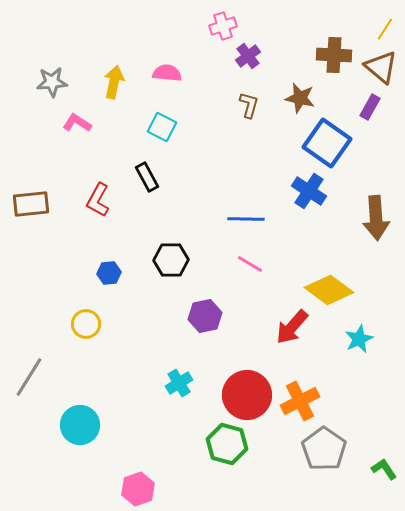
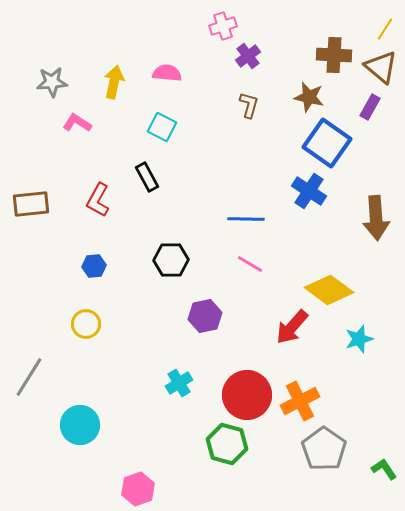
brown star: moved 9 px right, 1 px up
blue hexagon: moved 15 px left, 7 px up
cyan star: rotated 8 degrees clockwise
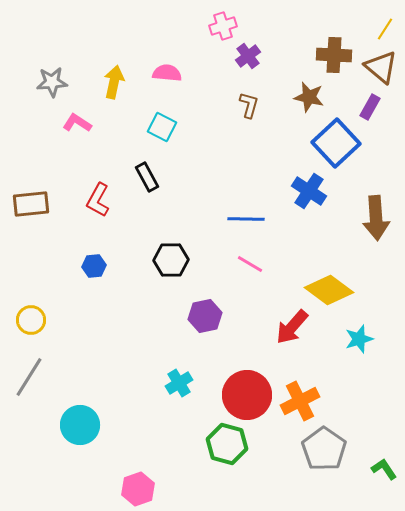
blue square: moved 9 px right; rotated 12 degrees clockwise
yellow circle: moved 55 px left, 4 px up
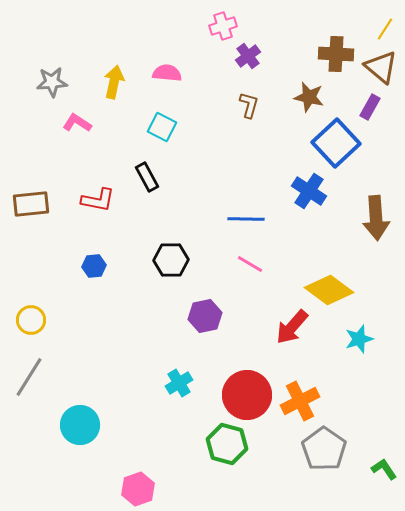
brown cross: moved 2 px right, 1 px up
red L-shape: rotated 108 degrees counterclockwise
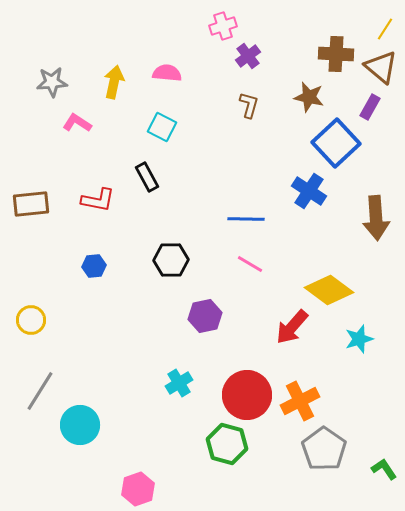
gray line: moved 11 px right, 14 px down
